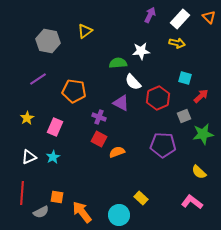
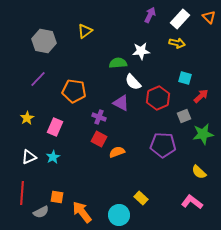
gray hexagon: moved 4 px left
purple line: rotated 12 degrees counterclockwise
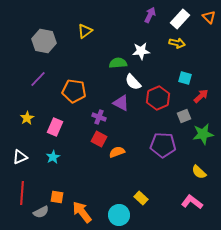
white triangle: moved 9 px left
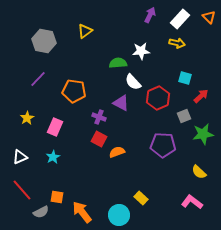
red line: moved 3 px up; rotated 45 degrees counterclockwise
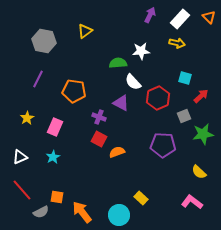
purple line: rotated 18 degrees counterclockwise
